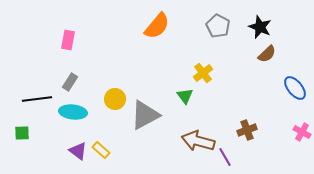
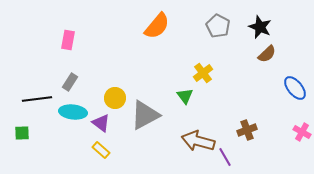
yellow circle: moved 1 px up
purple triangle: moved 23 px right, 28 px up
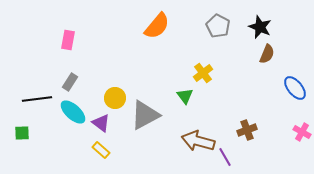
brown semicircle: rotated 24 degrees counterclockwise
cyan ellipse: rotated 36 degrees clockwise
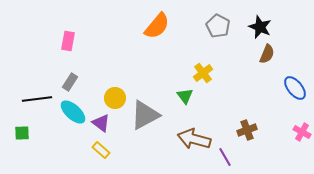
pink rectangle: moved 1 px down
brown arrow: moved 4 px left, 2 px up
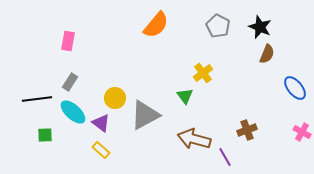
orange semicircle: moved 1 px left, 1 px up
green square: moved 23 px right, 2 px down
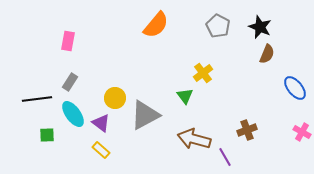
cyan ellipse: moved 2 px down; rotated 12 degrees clockwise
green square: moved 2 px right
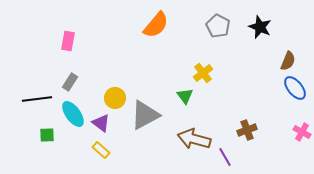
brown semicircle: moved 21 px right, 7 px down
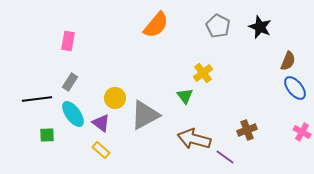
purple line: rotated 24 degrees counterclockwise
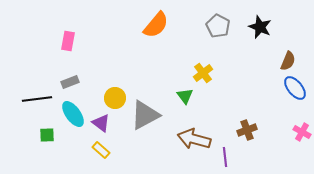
gray rectangle: rotated 36 degrees clockwise
purple line: rotated 48 degrees clockwise
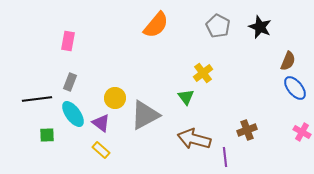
gray rectangle: rotated 48 degrees counterclockwise
green triangle: moved 1 px right, 1 px down
